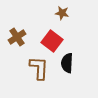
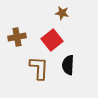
brown cross: rotated 24 degrees clockwise
red square: moved 1 px up; rotated 15 degrees clockwise
black semicircle: moved 1 px right, 2 px down
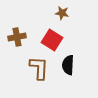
red square: rotated 20 degrees counterclockwise
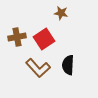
brown star: moved 1 px left
red square: moved 8 px left, 1 px up; rotated 25 degrees clockwise
brown L-shape: moved 1 px left; rotated 135 degrees clockwise
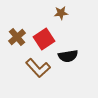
brown star: rotated 16 degrees counterclockwise
brown cross: rotated 30 degrees counterclockwise
black semicircle: moved 9 px up; rotated 102 degrees counterclockwise
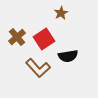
brown star: rotated 24 degrees counterclockwise
